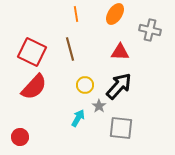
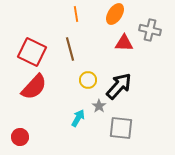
red triangle: moved 4 px right, 9 px up
yellow circle: moved 3 px right, 5 px up
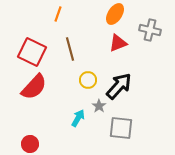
orange line: moved 18 px left; rotated 28 degrees clockwise
red triangle: moved 6 px left; rotated 24 degrees counterclockwise
red circle: moved 10 px right, 7 px down
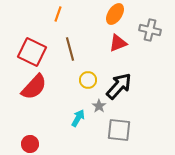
gray square: moved 2 px left, 2 px down
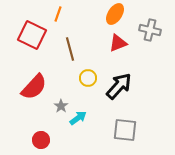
red square: moved 17 px up
yellow circle: moved 2 px up
gray star: moved 38 px left
cyan arrow: rotated 24 degrees clockwise
gray square: moved 6 px right
red circle: moved 11 px right, 4 px up
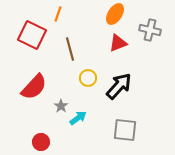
red circle: moved 2 px down
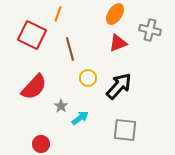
cyan arrow: moved 2 px right
red circle: moved 2 px down
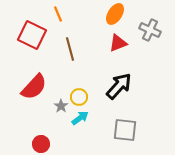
orange line: rotated 42 degrees counterclockwise
gray cross: rotated 10 degrees clockwise
yellow circle: moved 9 px left, 19 px down
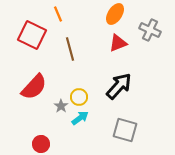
gray square: rotated 10 degrees clockwise
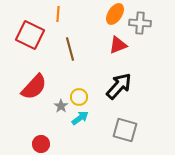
orange line: rotated 28 degrees clockwise
gray cross: moved 10 px left, 7 px up; rotated 20 degrees counterclockwise
red square: moved 2 px left
red triangle: moved 2 px down
